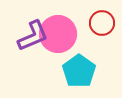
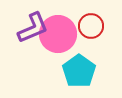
red circle: moved 11 px left, 3 px down
purple L-shape: moved 8 px up
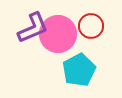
cyan pentagon: moved 1 px up; rotated 8 degrees clockwise
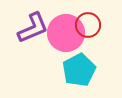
red circle: moved 3 px left, 1 px up
pink circle: moved 8 px right, 1 px up
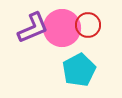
pink circle: moved 4 px left, 5 px up
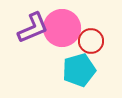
red circle: moved 3 px right, 16 px down
cyan pentagon: rotated 12 degrees clockwise
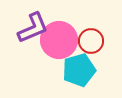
pink circle: moved 3 px left, 12 px down
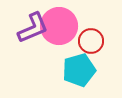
pink circle: moved 14 px up
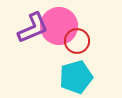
red circle: moved 14 px left
cyan pentagon: moved 3 px left, 7 px down
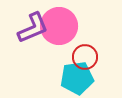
red circle: moved 8 px right, 16 px down
cyan pentagon: moved 1 px right, 1 px down; rotated 8 degrees clockwise
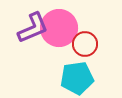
pink circle: moved 2 px down
red circle: moved 13 px up
